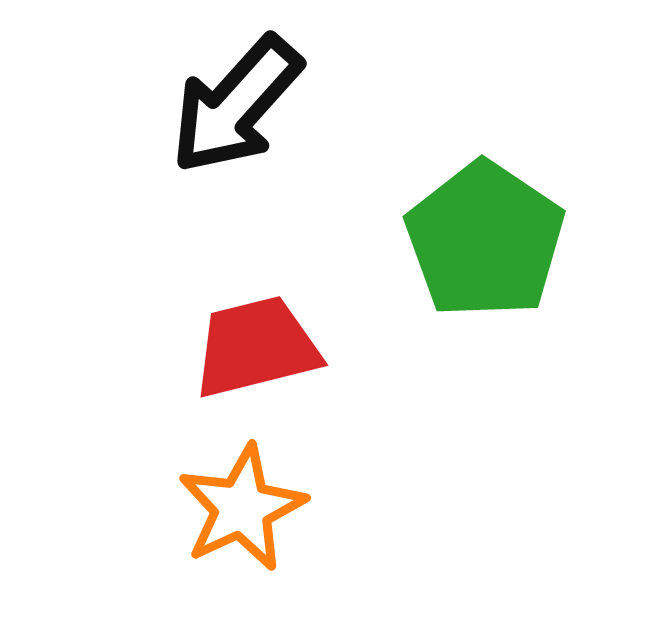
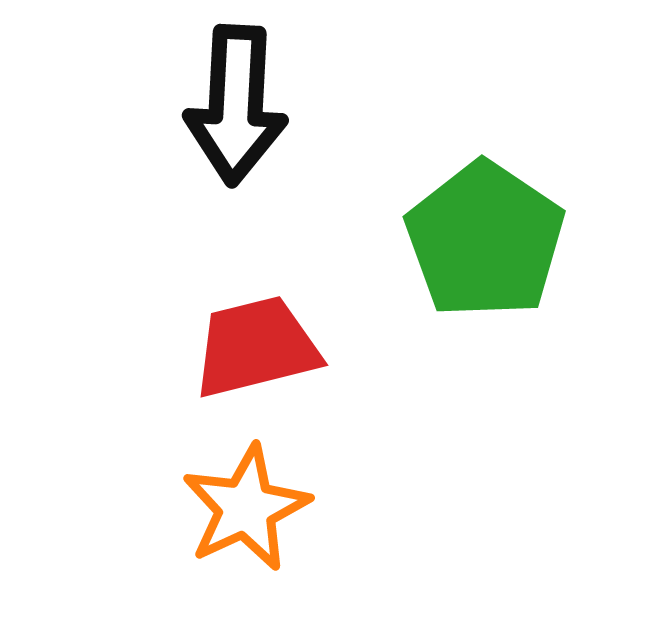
black arrow: rotated 39 degrees counterclockwise
orange star: moved 4 px right
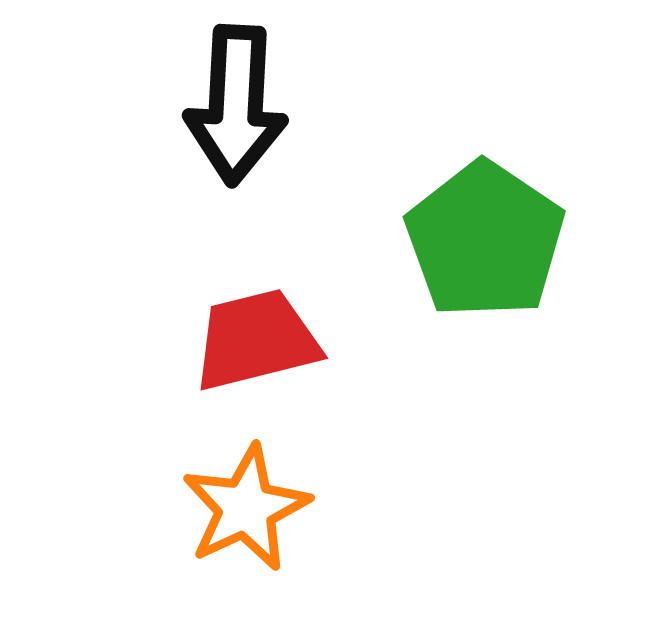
red trapezoid: moved 7 px up
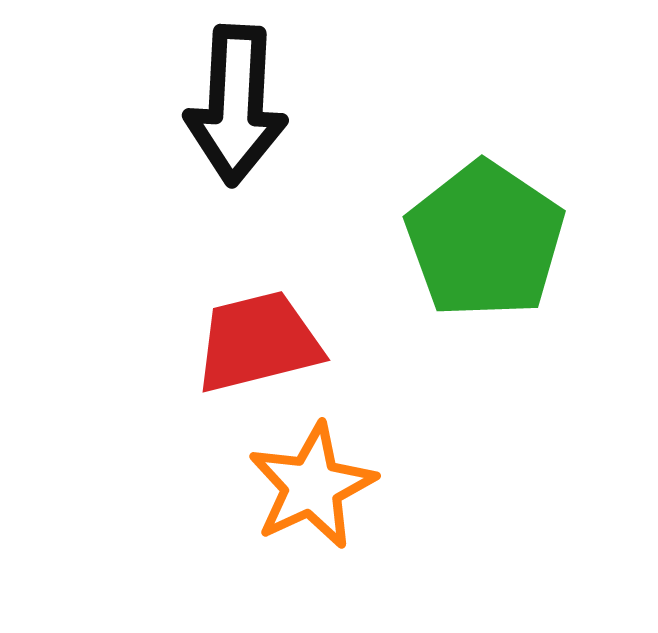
red trapezoid: moved 2 px right, 2 px down
orange star: moved 66 px right, 22 px up
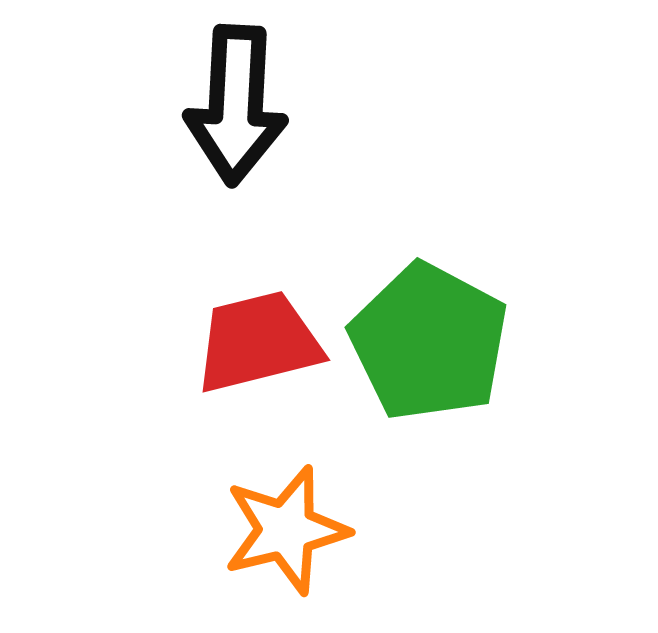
green pentagon: moved 56 px left, 102 px down; rotated 6 degrees counterclockwise
orange star: moved 26 px left, 44 px down; rotated 11 degrees clockwise
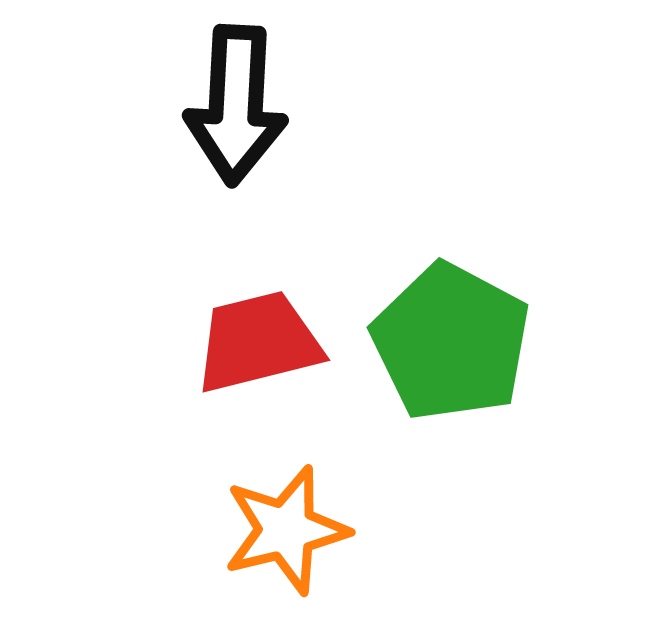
green pentagon: moved 22 px right
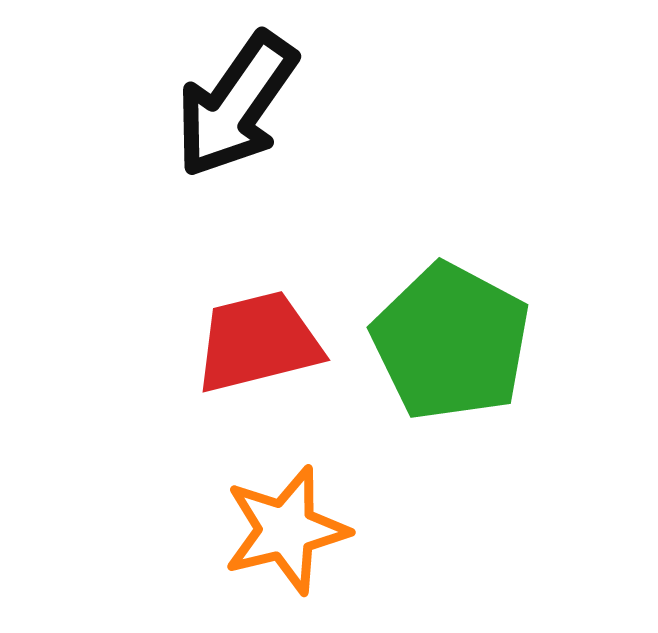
black arrow: rotated 32 degrees clockwise
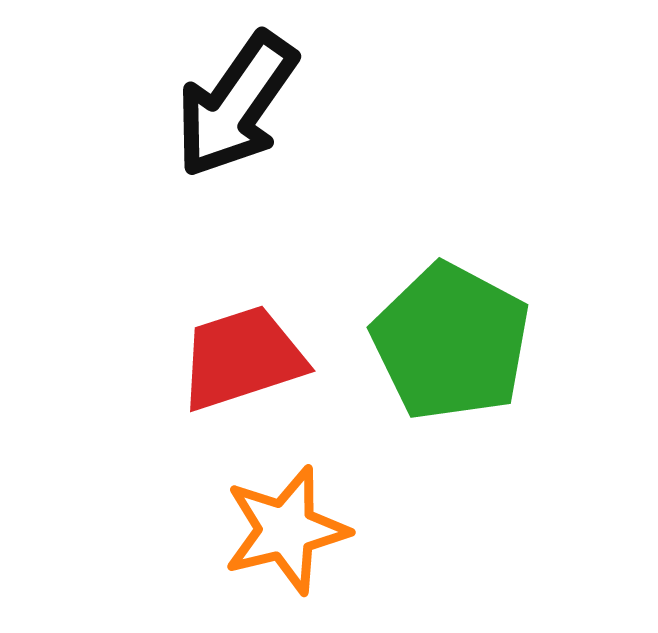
red trapezoid: moved 16 px left, 16 px down; rotated 4 degrees counterclockwise
